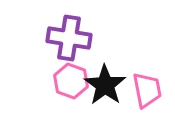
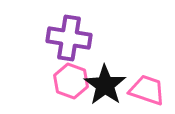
pink trapezoid: rotated 60 degrees counterclockwise
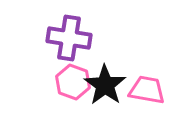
pink hexagon: moved 2 px right, 1 px down
pink trapezoid: rotated 9 degrees counterclockwise
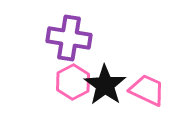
pink hexagon: rotated 12 degrees clockwise
pink trapezoid: rotated 15 degrees clockwise
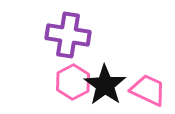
purple cross: moved 1 px left, 3 px up
pink trapezoid: moved 1 px right
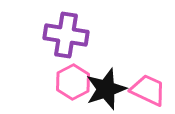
purple cross: moved 2 px left
black star: moved 1 px right, 4 px down; rotated 18 degrees clockwise
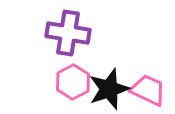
purple cross: moved 2 px right, 2 px up
black star: moved 3 px right
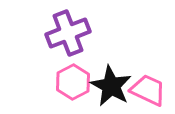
purple cross: rotated 30 degrees counterclockwise
black star: moved 2 px right, 3 px up; rotated 24 degrees counterclockwise
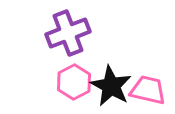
pink hexagon: moved 1 px right
pink trapezoid: rotated 12 degrees counterclockwise
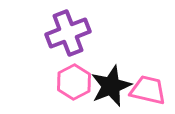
black star: rotated 21 degrees clockwise
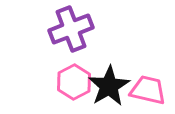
purple cross: moved 3 px right, 4 px up
black star: moved 2 px left; rotated 9 degrees counterclockwise
